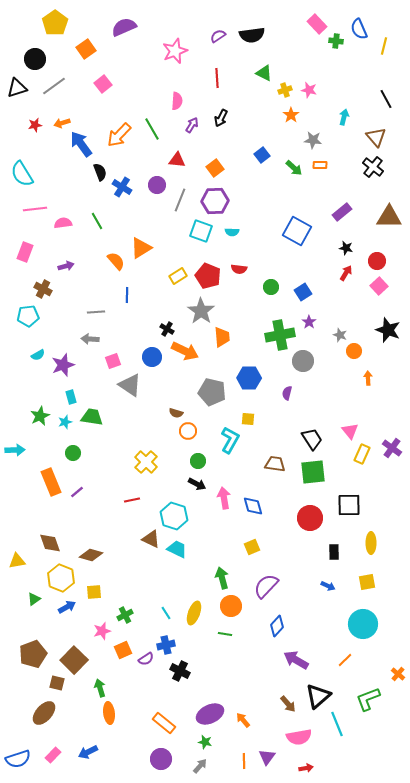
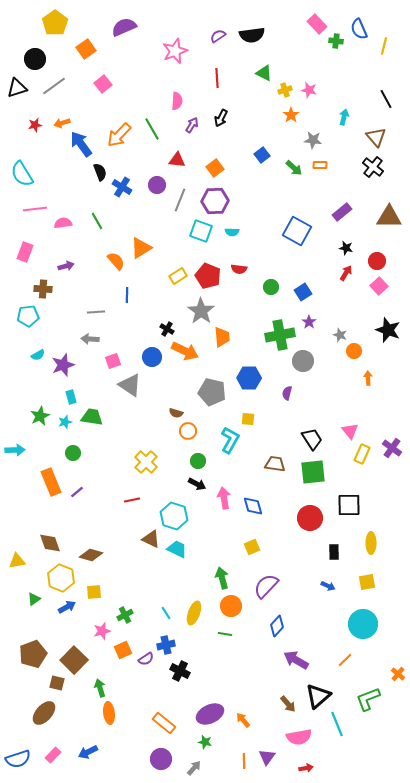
brown cross at (43, 289): rotated 24 degrees counterclockwise
gray arrow at (200, 766): moved 6 px left, 2 px down
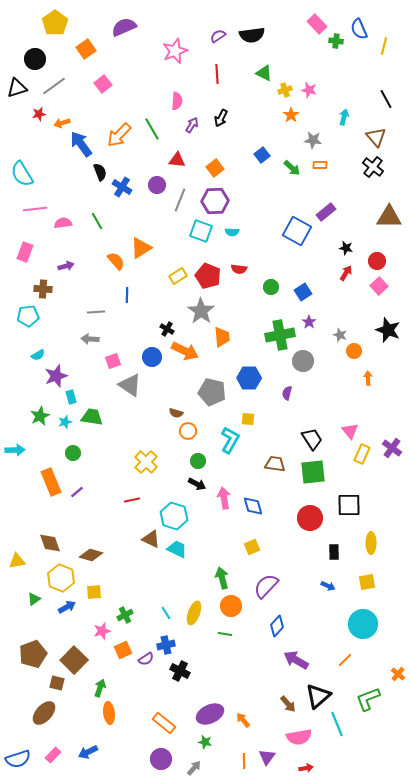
red line at (217, 78): moved 4 px up
red star at (35, 125): moved 4 px right, 11 px up
green arrow at (294, 168): moved 2 px left
purple rectangle at (342, 212): moved 16 px left
purple star at (63, 365): moved 7 px left, 11 px down
green arrow at (100, 688): rotated 36 degrees clockwise
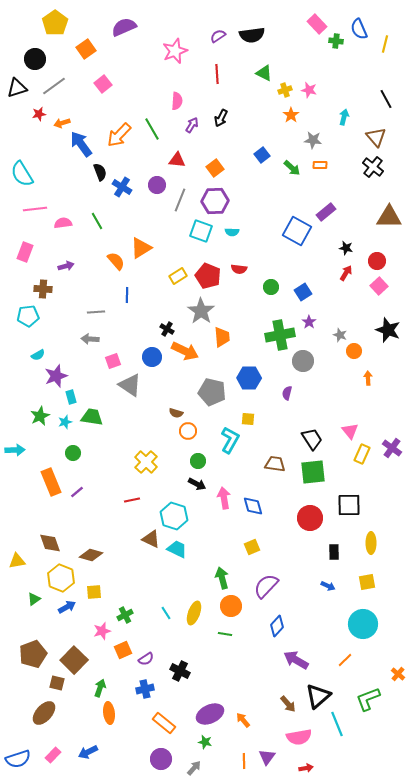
yellow line at (384, 46): moved 1 px right, 2 px up
blue cross at (166, 645): moved 21 px left, 44 px down
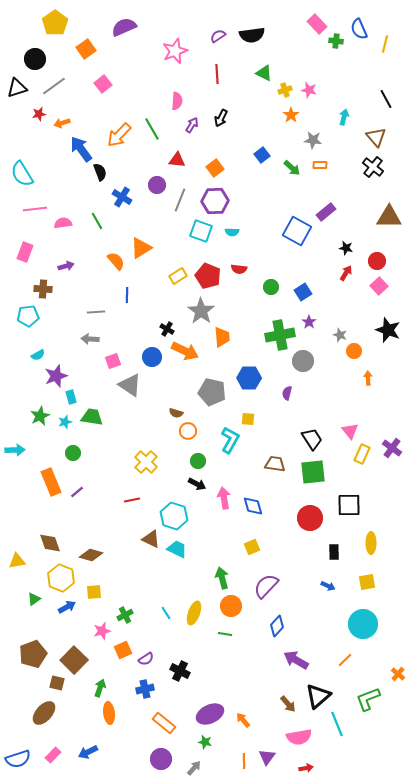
blue arrow at (81, 144): moved 5 px down
blue cross at (122, 187): moved 10 px down
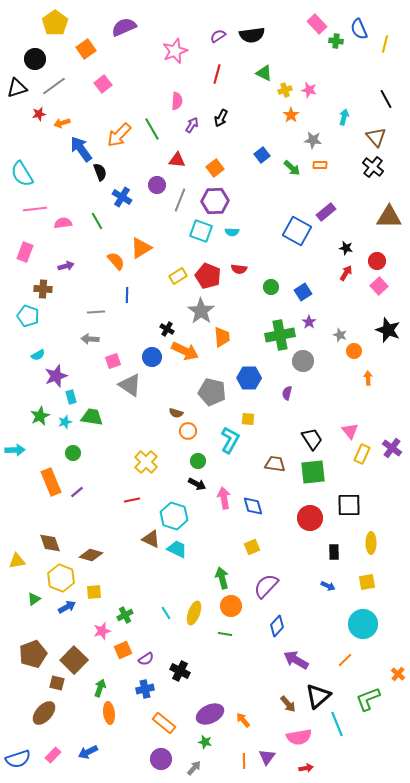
red line at (217, 74): rotated 18 degrees clockwise
cyan pentagon at (28, 316): rotated 25 degrees clockwise
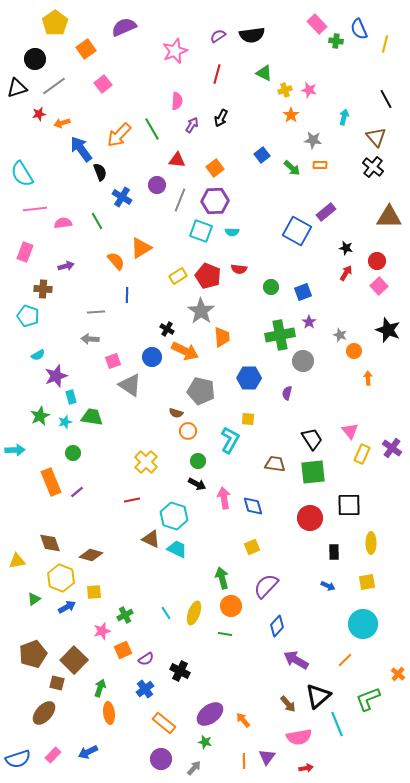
blue square at (303, 292): rotated 12 degrees clockwise
gray pentagon at (212, 392): moved 11 px left, 1 px up
blue cross at (145, 689): rotated 24 degrees counterclockwise
purple ellipse at (210, 714): rotated 12 degrees counterclockwise
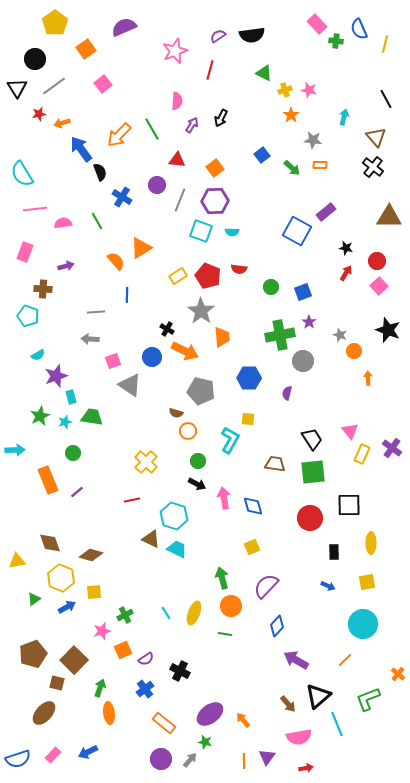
red line at (217, 74): moved 7 px left, 4 px up
black triangle at (17, 88): rotated 45 degrees counterclockwise
orange rectangle at (51, 482): moved 3 px left, 2 px up
gray arrow at (194, 768): moved 4 px left, 8 px up
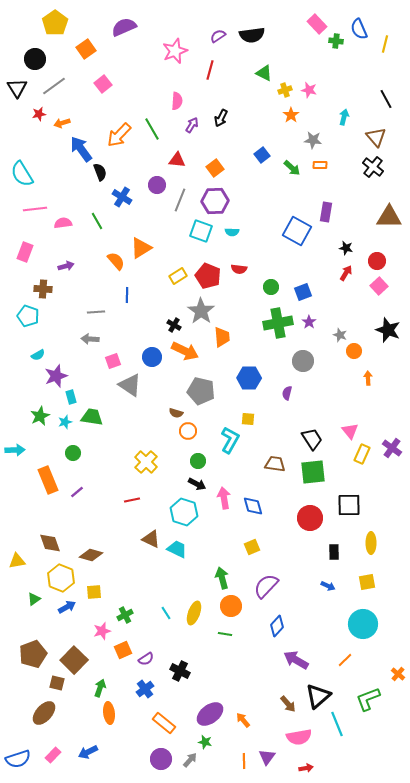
purple rectangle at (326, 212): rotated 42 degrees counterclockwise
black cross at (167, 329): moved 7 px right, 4 px up
green cross at (280, 335): moved 2 px left, 12 px up
cyan hexagon at (174, 516): moved 10 px right, 4 px up
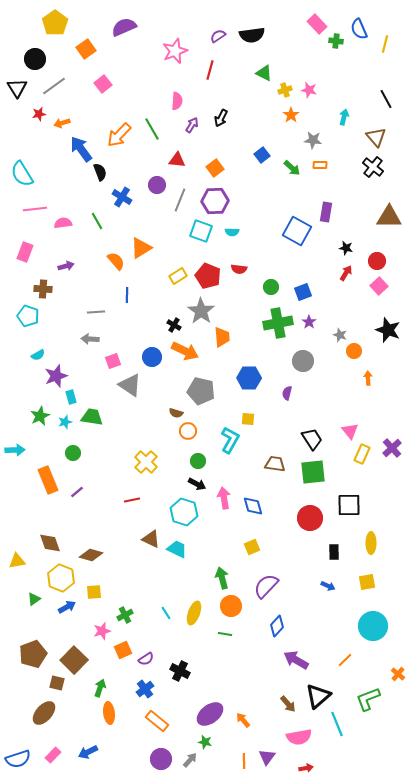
purple cross at (392, 448): rotated 12 degrees clockwise
cyan circle at (363, 624): moved 10 px right, 2 px down
orange rectangle at (164, 723): moved 7 px left, 2 px up
